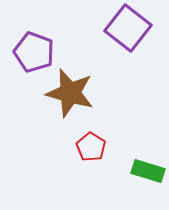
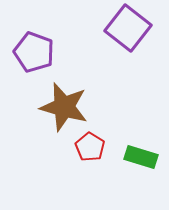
brown star: moved 6 px left, 14 px down
red pentagon: moved 1 px left
green rectangle: moved 7 px left, 14 px up
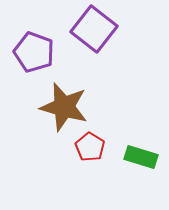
purple square: moved 34 px left, 1 px down
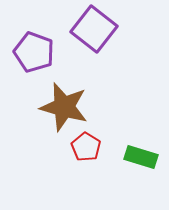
red pentagon: moved 4 px left
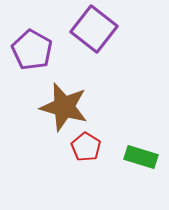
purple pentagon: moved 2 px left, 2 px up; rotated 9 degrees clockwise
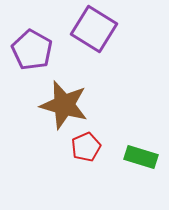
purple square: rotated 6 degrees counterclockwise
brown star: moved 2 px up
red pentagon: rotated 16 degrees clockwise
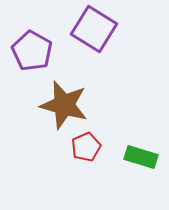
purple pentagon: moved 1 px down
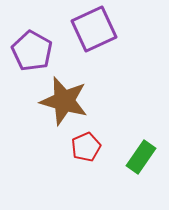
purple square: rotated 33 degrees clockwise
brown star: moved 4 px up
green rectangle: rotated 72 degrees counterclockwise
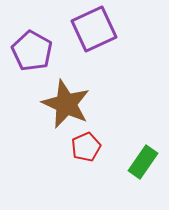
brown star: moved 2 px right, 3 px down; rotated 9 degrees clockwise
green rectangle: moved 2 px right, 5 px down
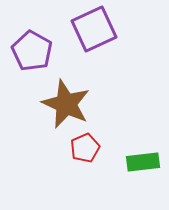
red pentagon: moved 1 px left, 1 px down
green rectangle: rotated 48 degrees clockwise
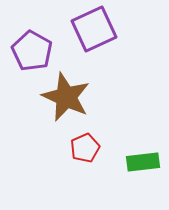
brown star: moved 7 px up
